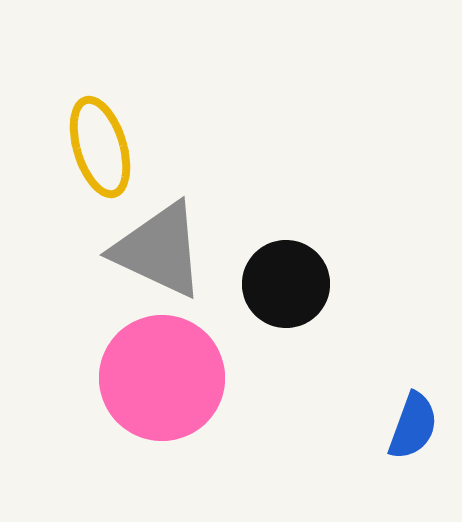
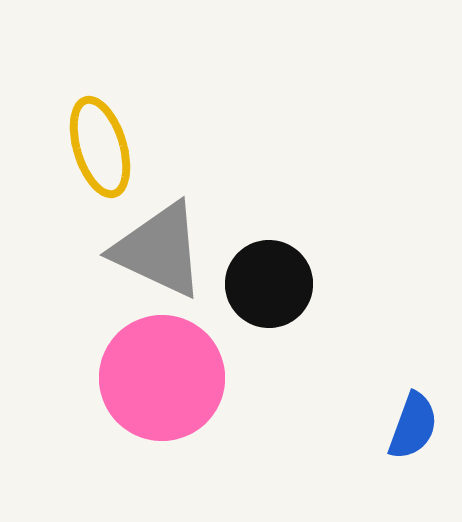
black circle: moved 17 px left
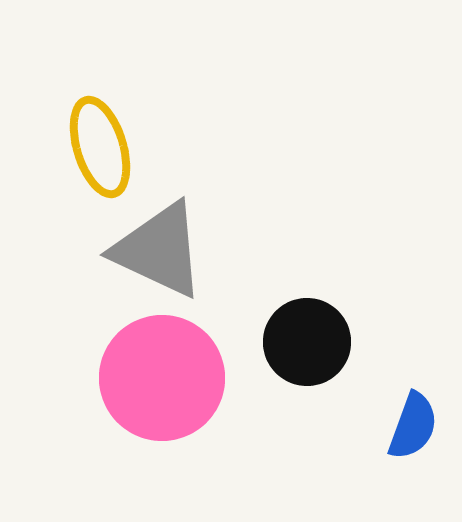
black circle: moved 38 px right, 58 px down
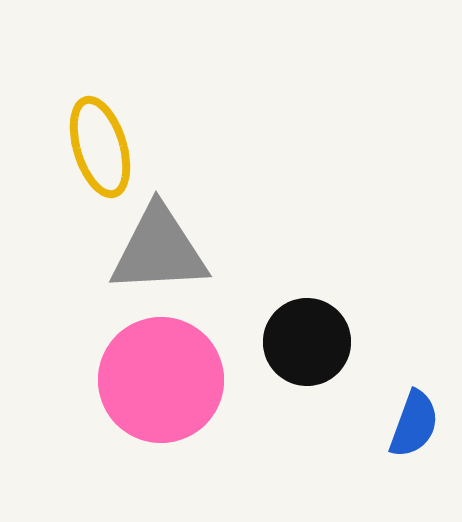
gray triangle: rotated 28 degrees counterclockwise
pink circle: moved 1 px left, 2 px down
blue semicircle: moved 1 px right, 2 px up
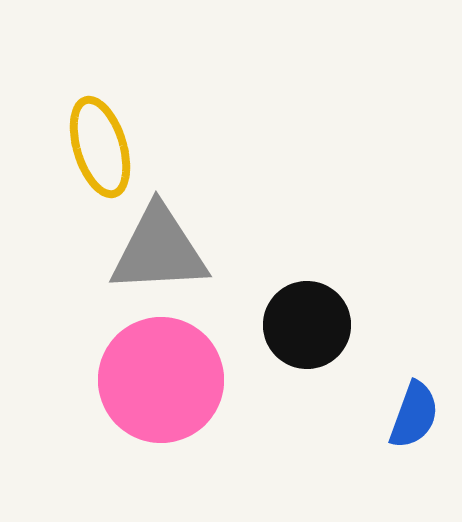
black circle: moved 17 px up
blue semicircle: moved 9 px up
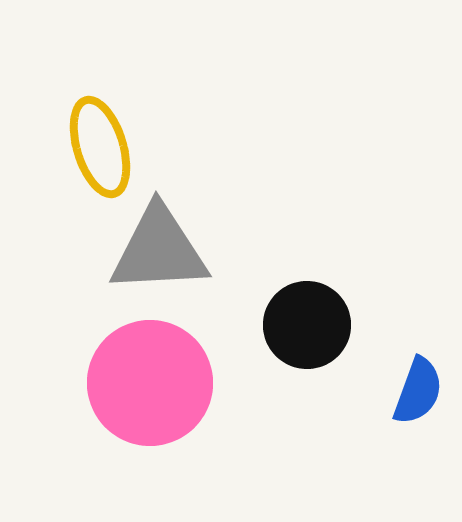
pink circle: moved 11 px left, 3 px down
blue semicircle: moved 4 px right, 24 px up
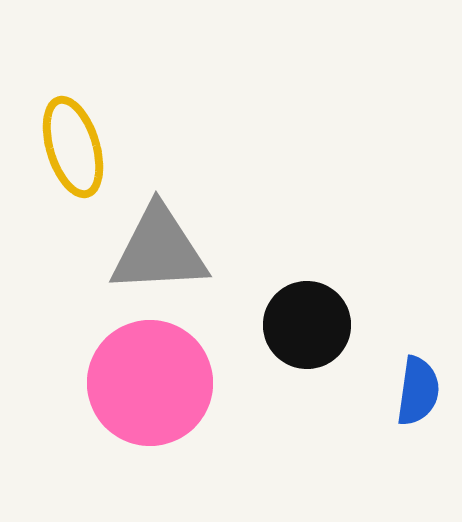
yellow ellipse: moved 27 px left
blue semicircle: rotated 12 degrees counterclockwise
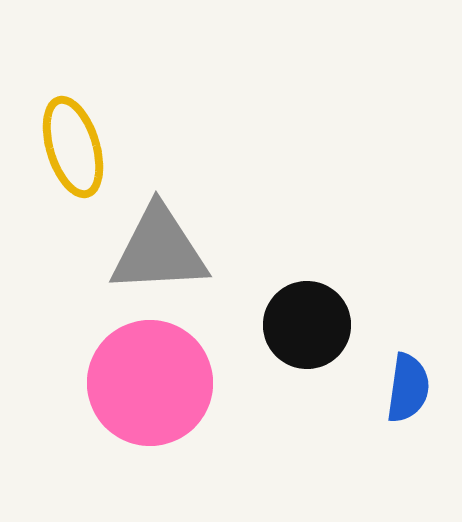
blue semicircle: moved 10 px left, 3 px up
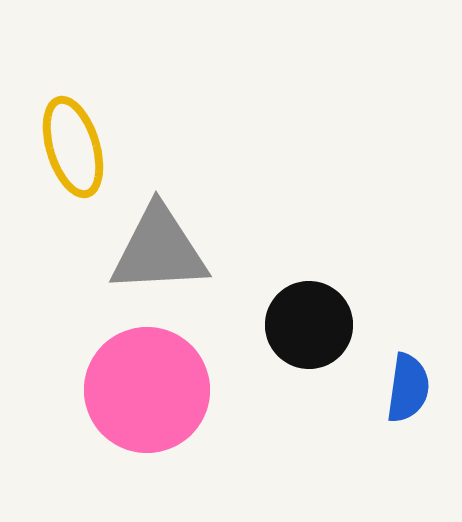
black circle: moved 2 px right
pink circle: moved 3 px left, 7 px down
